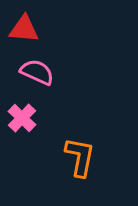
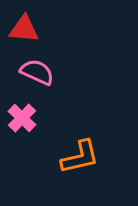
orange L-shape: rotated 66 degrees clockwise
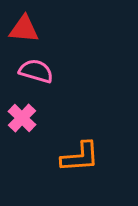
pink semicircle: moved 1 px left, 1 px up; rotated 8 degrees counterclockwise
orange L-shape: rotated 9 degrees clockwise
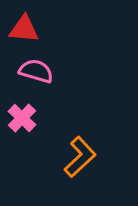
orange L-shape: rotated 39 degrees counterclockwise
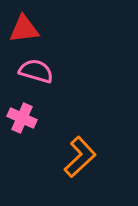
red triangle: rotated 12 degrees counterclockwise
pink cross: rotated 20 degrees counterclockwise
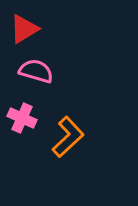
red triangle: rotated 24 degrees counterclockwise
orange L-shape: moved 12 px left, 20 px up
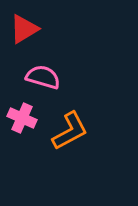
pink semicircle: moved 7 px right, 6 px down
orange L-shape: moved 2 px right, 6 px up; rotated 15 degrees clockwise
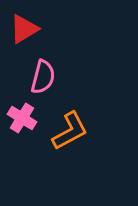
pink semicircle: rotated 88 degrees clockwise
pink cross: rotated 8 degrees clockwise
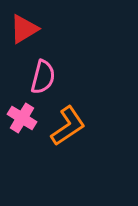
orange L-shape: moved 2 px left, 5 px up; rotated 6 degrees counterclockwise
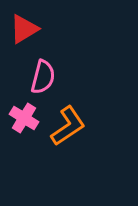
pink cross: moved 2 px right
